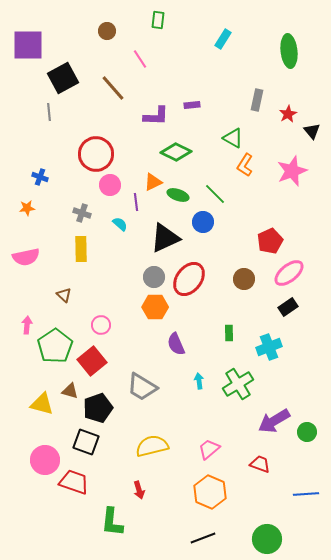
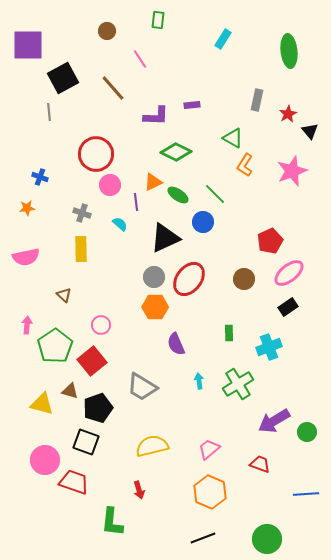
black triangle at (312, 131): moved 2 px left
green ellipse at (178, 195): rotated 15 degrees clockwise
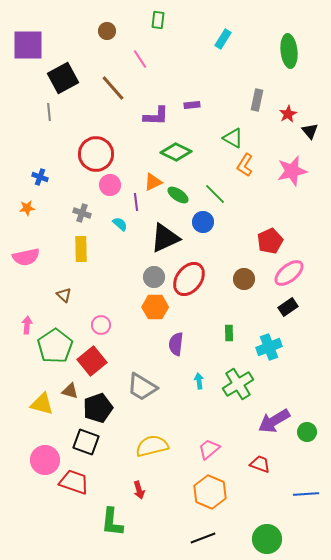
pink star at (292, 171): rotated 8 degrees clockwise
purple semicircle at (176, 344): rotated 30 degrees clockwise
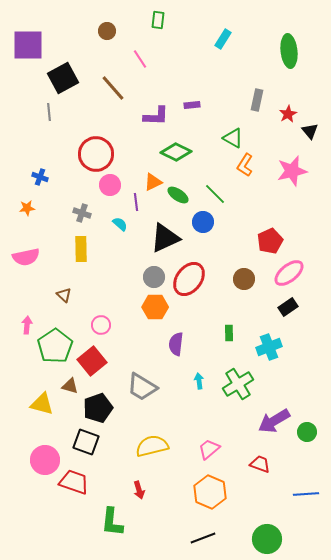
brown triangle at (70, 391): moved 5 px up
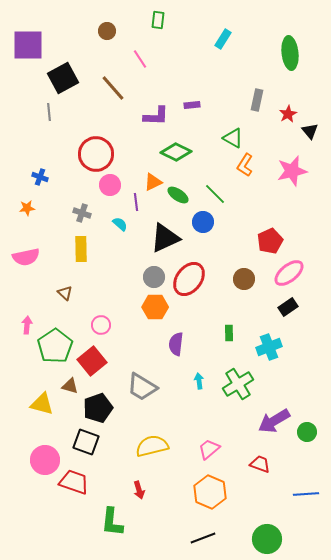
green ellipse at (289, 51): moved 1 px right, 2 px down
brown triangle at (64, 295): moved 1 px right, 2 px up
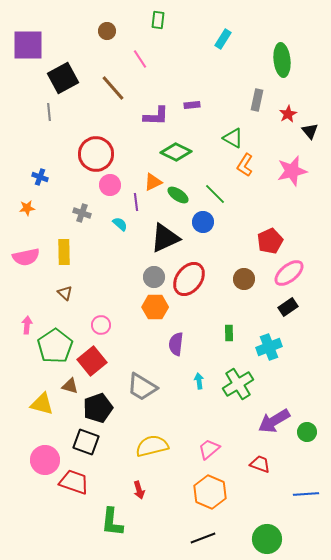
green ellipse at (290, 53): moved 8 px left, 7 px down
yellow rectangle at (81, 249): moved 17 px left, 3 px down
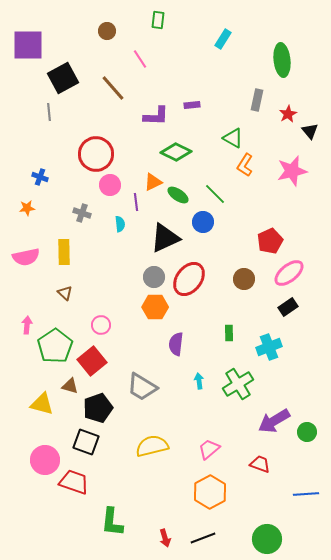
cyan semicircle at (120, 224): rotated 42 degrees clockwise
red arrow at (139, 490): moved 26 px right, 48 px down
orange hexagon at (210, 492): rotated 8 degrees clockwise
